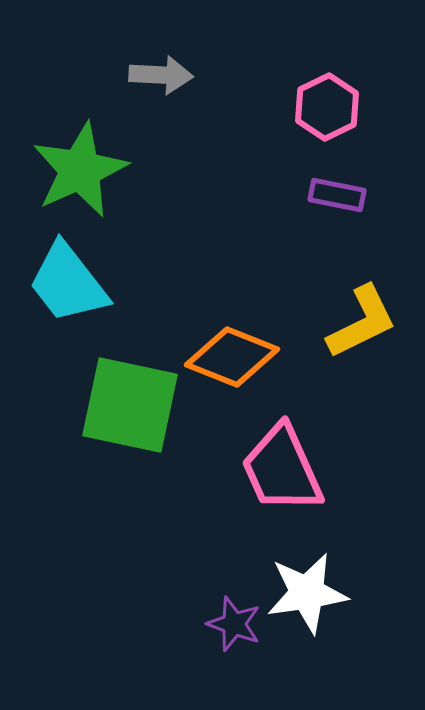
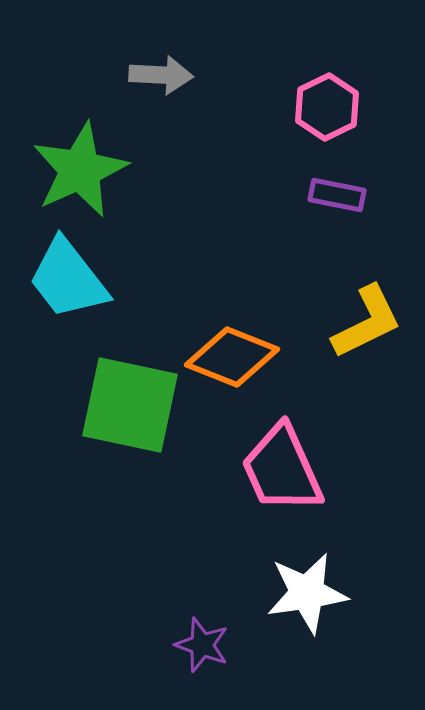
cyan trapezoid: moved 4 px up
yellow L-shape: moved 5 px right
purple star: moved 32 px left, 21 px down
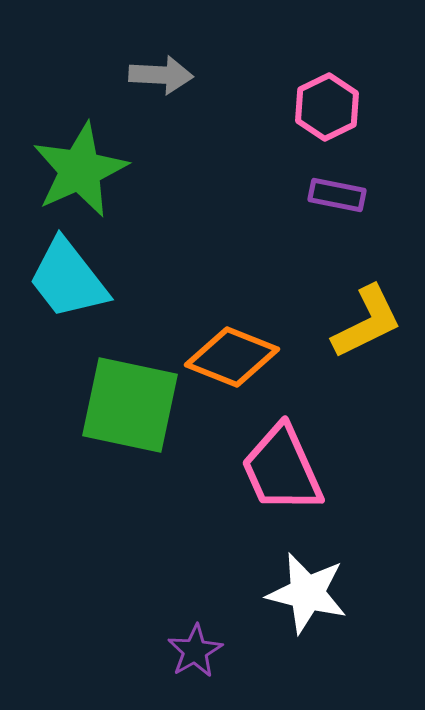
white star: rotated 22 degrees clockwise
purple star: moved 7 px left, 6 px down; rotated 22 degrees clockwise
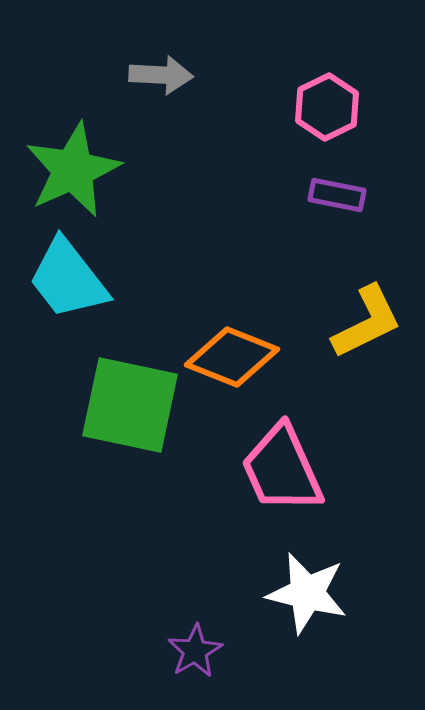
green star: moved 7 px left
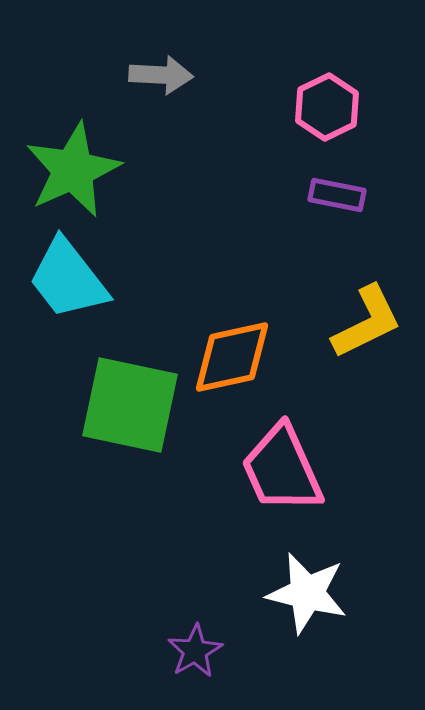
orange diamond: rotated 34 degrees counterclockwise
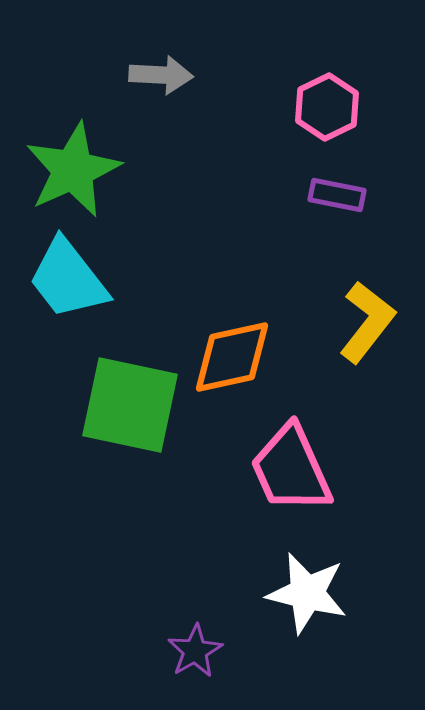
yellow L-shape: rotated 26 degrees counterclockwise
pink trapezoid: moved 9 px right
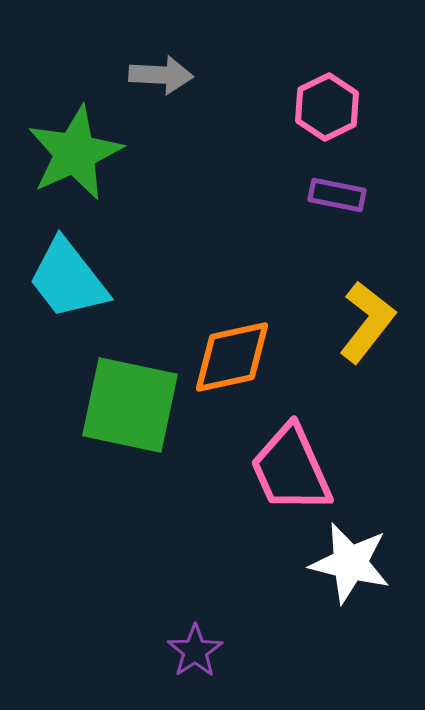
green star: moved 2 px right, 17 px up
white star: moved 43 px right, 30 px up
purple star: rotated 4 degrees counterclockwise
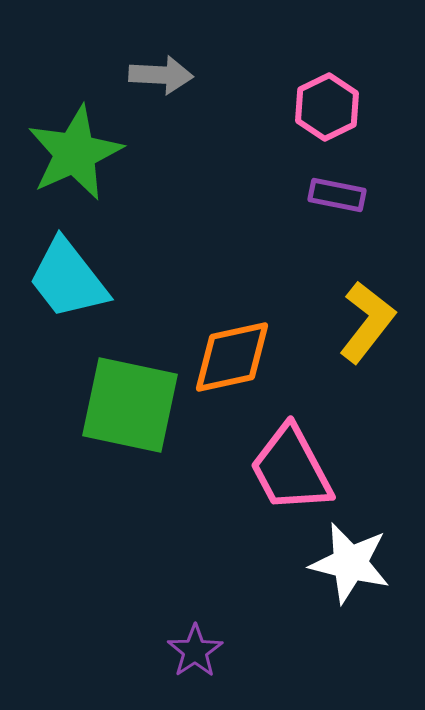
pink trapezoid: rotated 4 degrees counterclockwise
